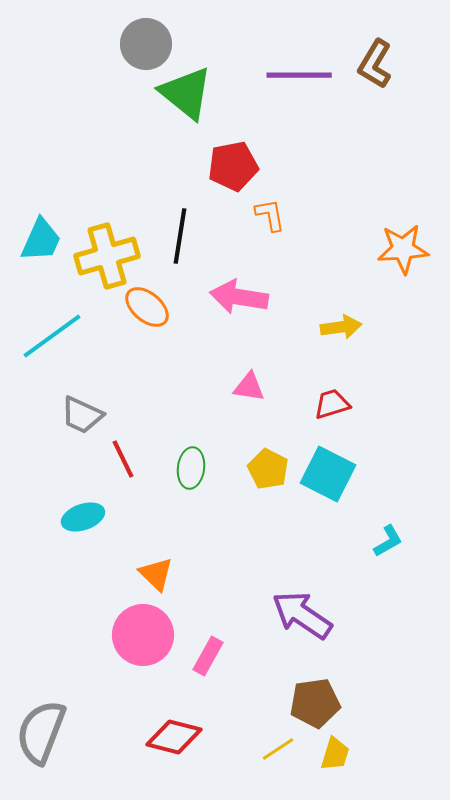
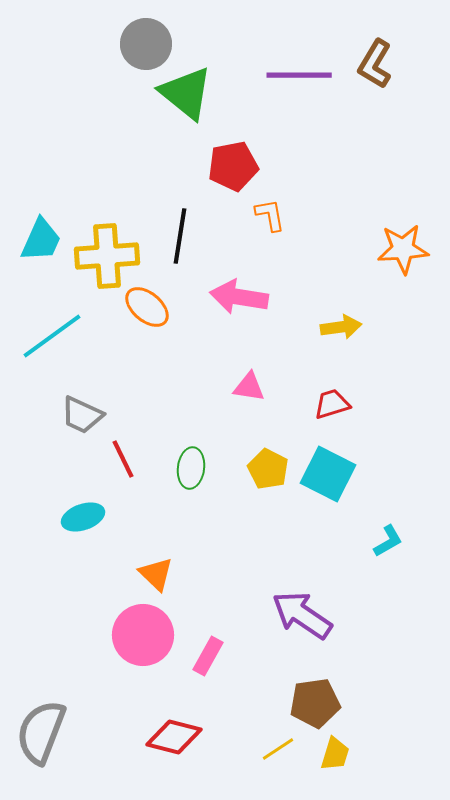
yellow cross: rotated 12 degrees clockwise
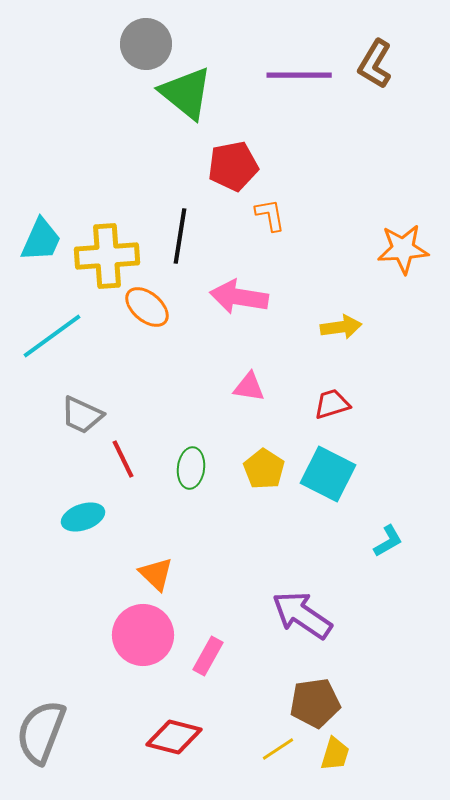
yellow pentagon: moved 4 px left; rotated 6 degrees clockwise
